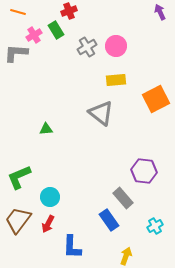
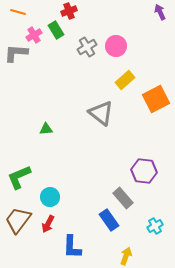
yellow rectangle: moved 9 px right; rotated 36 degrees counterclockwise
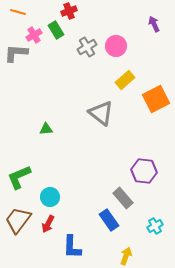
purple arrow: moved 6 px left, 12 px down
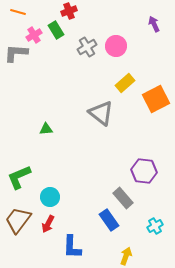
yellow rectangle: moved 3 px down
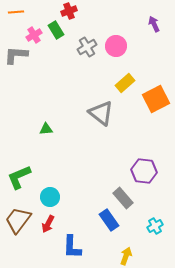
orange line: moved 2 px left; rotated 21 degrees counterclockwise
gray L-shape: moved 2 px down
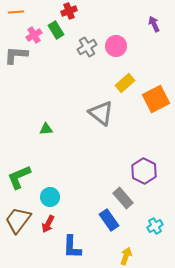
purple hexagon: rotated 20 degrees clockwise
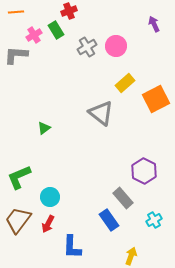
green triangle: moved 2 px left, 1 px up; rotated 32 degrees counterclockwise
cyan cross: moved 1 px left, 6 px up
yellow arrow: moved 5 px right
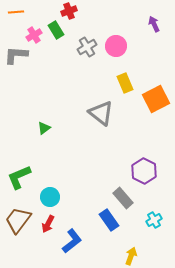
yellow rectangle: rotated 72 degrees counterclockwise
blue L-shape: moved 6 px up; rotated 130 degrees counterclockwise
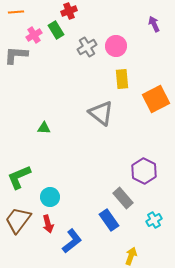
yellow rectangle: moved 3 px left, 4 px up; rotated 18 degrees clockwise
green triangle: rotated 40 degrees clockwise
red arrow: rotated 42 degrees counterclockwise
